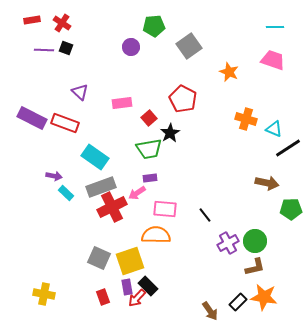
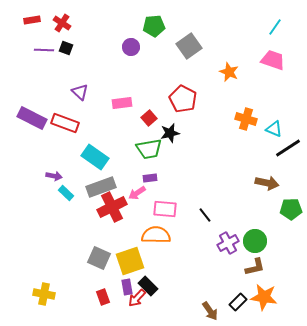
cyan line at (275, 27): rotated 54 degrees counterclockwise
black star at (170, 133): rotated 18 degrees clockwise
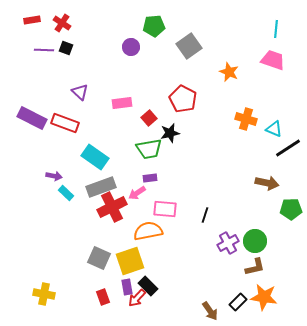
cyan line at (275, 27): moved 1 px right, 2 px down; rotated 30 degrees counterclockwise
black line at (205, 215): rotated 56 degrees clockwise
orange semicircle at (156, 235): moved 8 px left, 4 px up; rotated 12 degrees counterclockwise
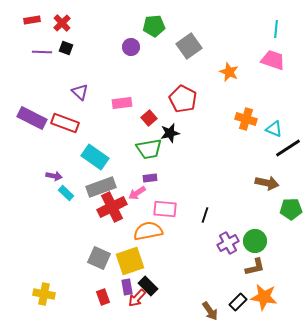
red cross at (62, 23): rotated 12 degrees clockwise
purple line at (44, 50): moved 2 px left, 2 px down
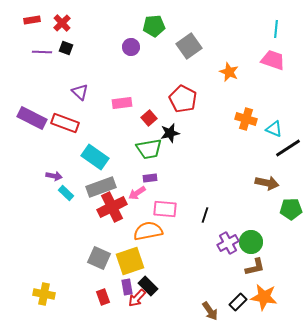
green circle at (255, 241): moved 4 px left, 1 px down
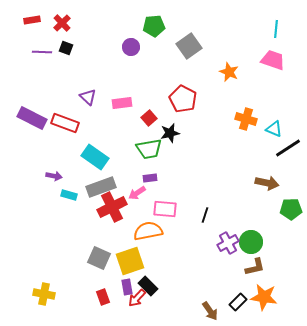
purple triangle at (80, 92): moved 8 px right, 5 px down
cyan rectangle at (66, 193): moved 3 px right, 2 px down; rotated 28 degrees counterclockwise
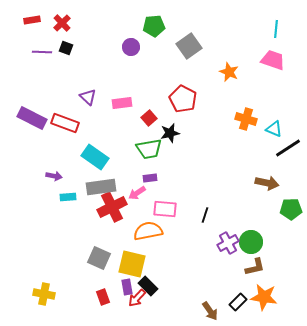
gray rectangle at (101, 187): rotated 12 degrees clockwise
cyan rectangle at (69, 195): moved 1 px left, 2 px down; rotated 21 degrees counterclockwise
yellow square at (130, 261): moved 2 px right, 3 px down; rotated 32 degrees clockwise
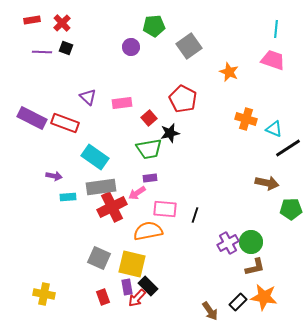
black line at (205, 215): moved 10 px left
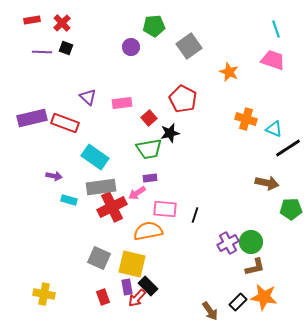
cyan line at (276, 29): rotated 24 degrees counterclockwise
purple rectangle at (32, 118): rotated 40 degrees counterclockwise
cyan rectangle at (68, 197): moved 1 px right, 3 px down; rotated 21 degrees clockwise
